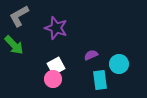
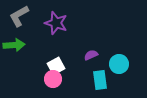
purple star: moved 5 px up
green arrow: rotated 50 degrees counterclockwise
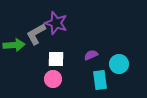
gray L-shape: moved 17 px right, 18 px down
white square: moved 7 px up; rotated 30 degrees clockwise
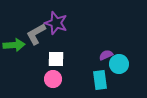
purple semicircle: moved 15 px right
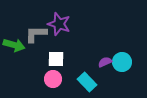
purple star: moved 3 px right, 1 px down
gray L-shape: rotated 30 degrees clockwise
green arrow: rotated 20 degrees clockwise
purple semicircle: moved 1 px left, 7 px down
cyan circle: moved 3 px right, 2 px up
cyan rectangle: moved 13 px left, 2 px down; rotated 36 degrees counterclockwise
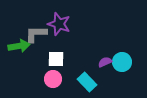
green arrow: moved 5 px right, 1 px down; rotated 25 degrees counterclockwise
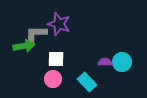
green arrow: moved 5 px right
purple semicircle: rotated 24 degrees clockwise
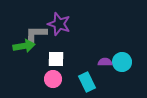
cyan rectangle: rotated 18 degrees clockwise
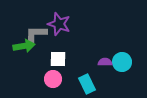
white square: moved 2 px right
cyan rectangle: moved 2 px down
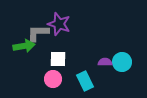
gray L-shape: moved 2 px right, 1 px up
cyan rectangle: moved 2 px left, 3 px up
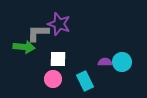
green arrow: moved 1 px down; rotated 15 degrees clockwise
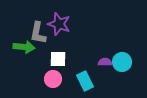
gray L-shape: rotated 80 degrees counterclockwise
